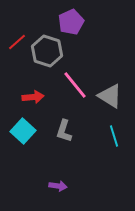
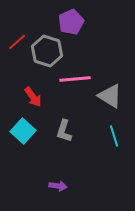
pink line: moved 6 px up; rotated 56 degrees counterclockwise
red arrow: rotated 60 degrees clockwise
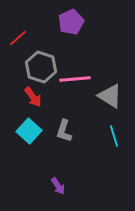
red line: moved 1 px right, 4 px up
gray hexagon: moved 6 px left, 16 px down
cyan square: moved 6 px right
purple arrow: rotated 48 degrees clockwise
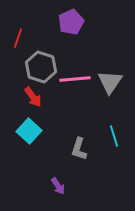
red line: rotated 30 degrees counterclockwise
gray triangle: moved 14 px up; rotated 32 degrees clockwise
gray L-shape: moved 15 px right, 18 px down
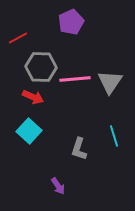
red line: rotated 42 degrees clockwise
gray hexagon: rotated 16 degrees counterclockwise
red arrow: rotated 30 degrees counterclockwise
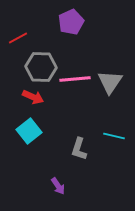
cyan square: rotated 10 degrees clockwise
cyan line: rotated 60 degrees counterclockwise
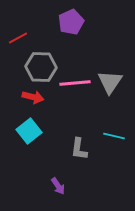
pink line: moved 4 px down
red arrow: rotated 10 degrees counterclockwise
gray L-shape: rotated 10 degrees counterclockwise
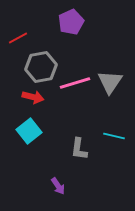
gray hexagon: rotated 12 degrees counterclockwise
pink line: rotated 12 degrees counterclockwise
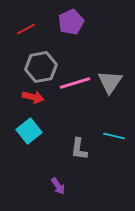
red line: moved 8 px right, 9 px up
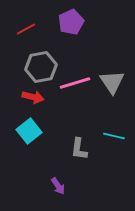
gray triangle: moved 2 px right; rotated 8 degrees counterclockwise
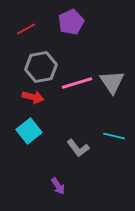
pink line: moved 2 px right
gray L-shape: moved 1 px left, 1 px up; rotated 45 degrees counterclockwise
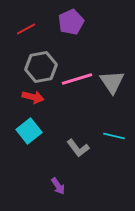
pink line: moved 4 px up
